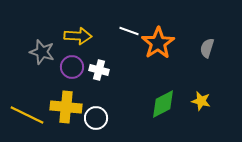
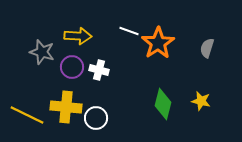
green diamond: rotated 48 degrees counterclockwise
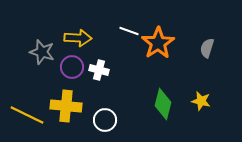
yellow arrow: moved 2 px down
yellow cross: moved 1 px up
white circle: moved 9 px right, 2 px down
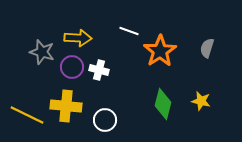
orange star: moved 2 px right, 8 px down
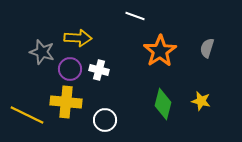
white line: moved 6 px right, 15 px up
purple circle: moved 2 px left, 2 px down
yellow cross: moved 4 px up
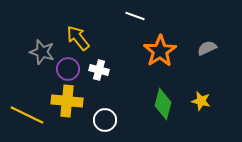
yellow arrow: rotated 132 degrees counterclockwise
gray semicircle: rotated 48 degrees clockwise
purple circle: moved 2 px left
yellow cross: moved 1 px right, 1 px up
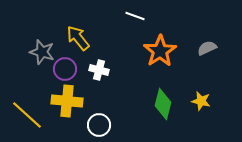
purple circle: moved 3 px left
yellow line: rotated 16 degrees clockwise
white circle: moved 6 px left, 5 px down
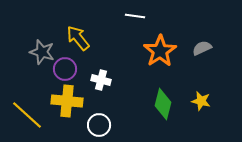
white line: rotated 12 degrees counterclockwise
gray semicircle: moved 5 px left
white cross: moved 2 px right, 10 px down
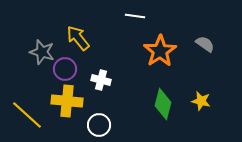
gray semicircle: moved 3 px right, 4 px up; rotated 60 degrees clockwise
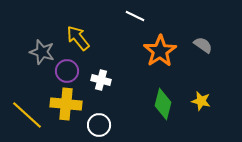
white line: rotated 18 degrees clockwise
gray semicircle: moved 2 px left, 1 px down
purple circle: moved 2 px right, 2 px down
yellow cross: moved 1 px left, 3 px down
